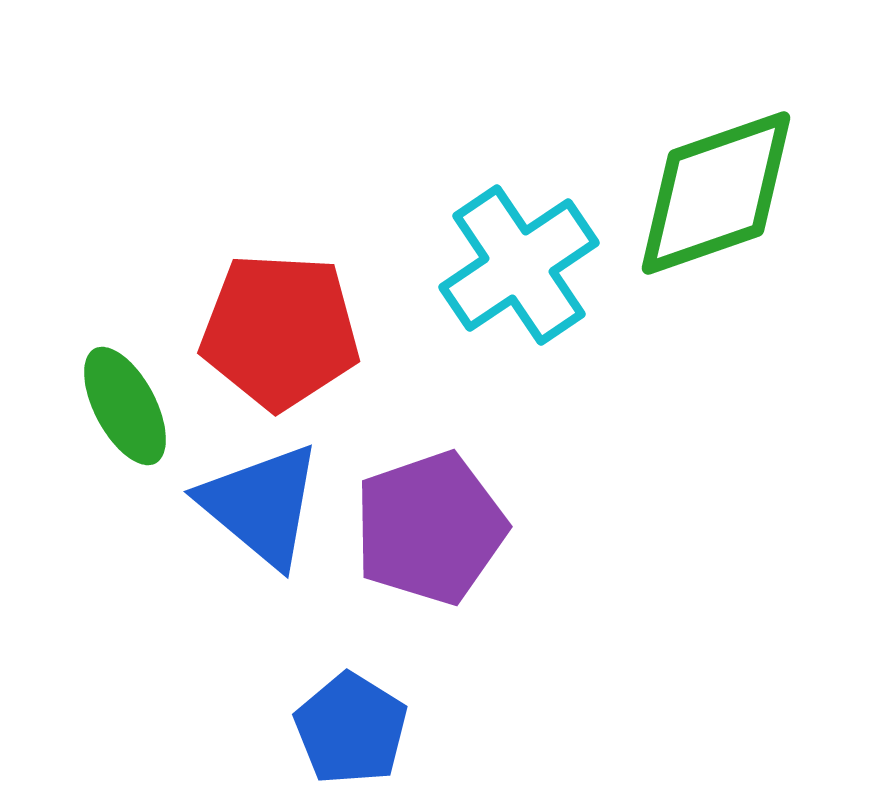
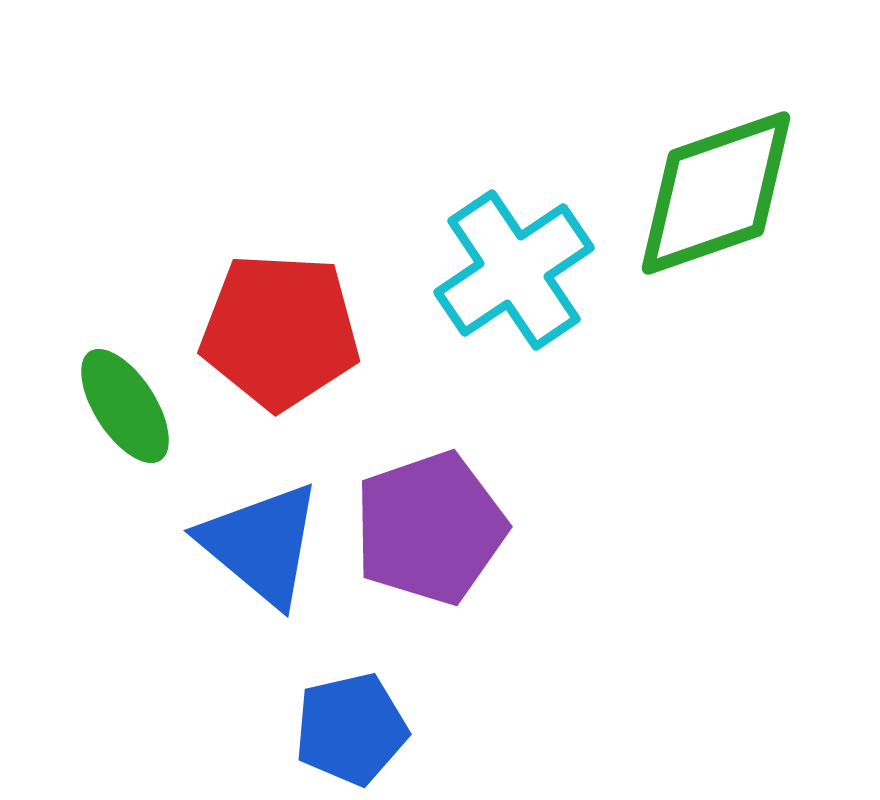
cyan cross: moved 5 px left, 5 px down
green ellipse: rotated 5 degrees counterclockwise
blue triangle: moved 39 px down
blue pentagon: rotated 27 degrees clockwise
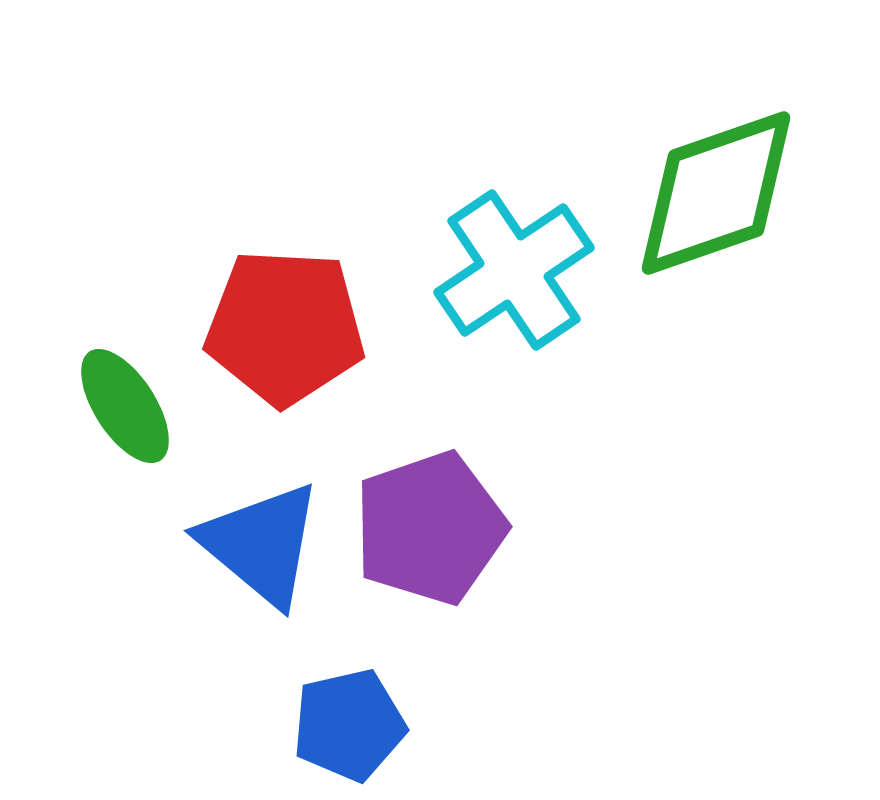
red pentagon: moved 5 px right, 4 px up
blue pentagon: moved 2 px left, 4 px up
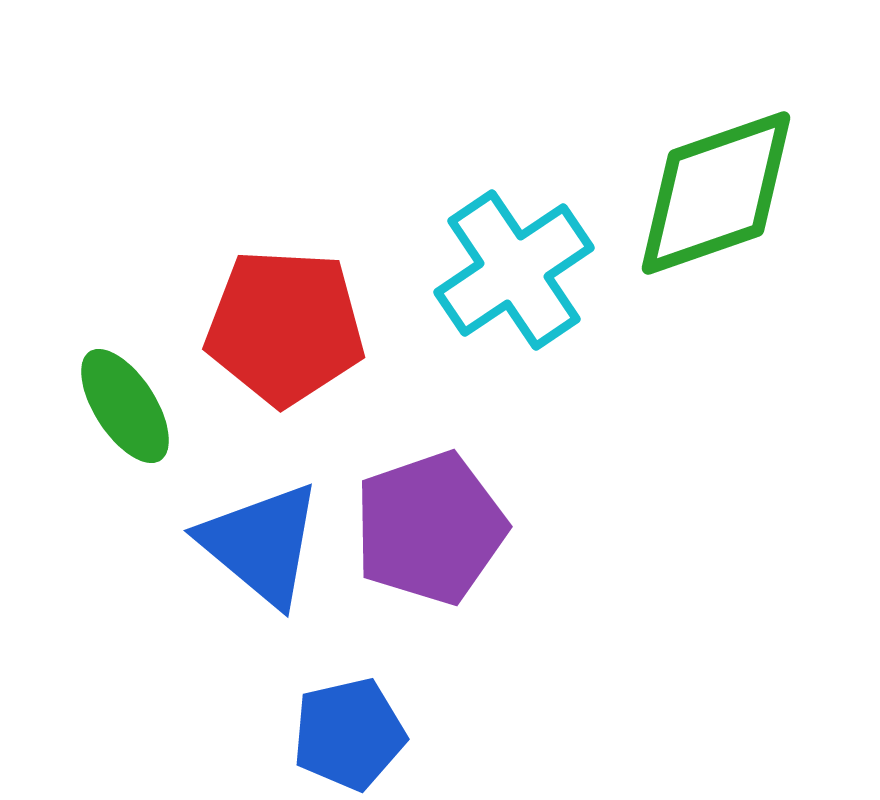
blue pentagon: moved 9 px down
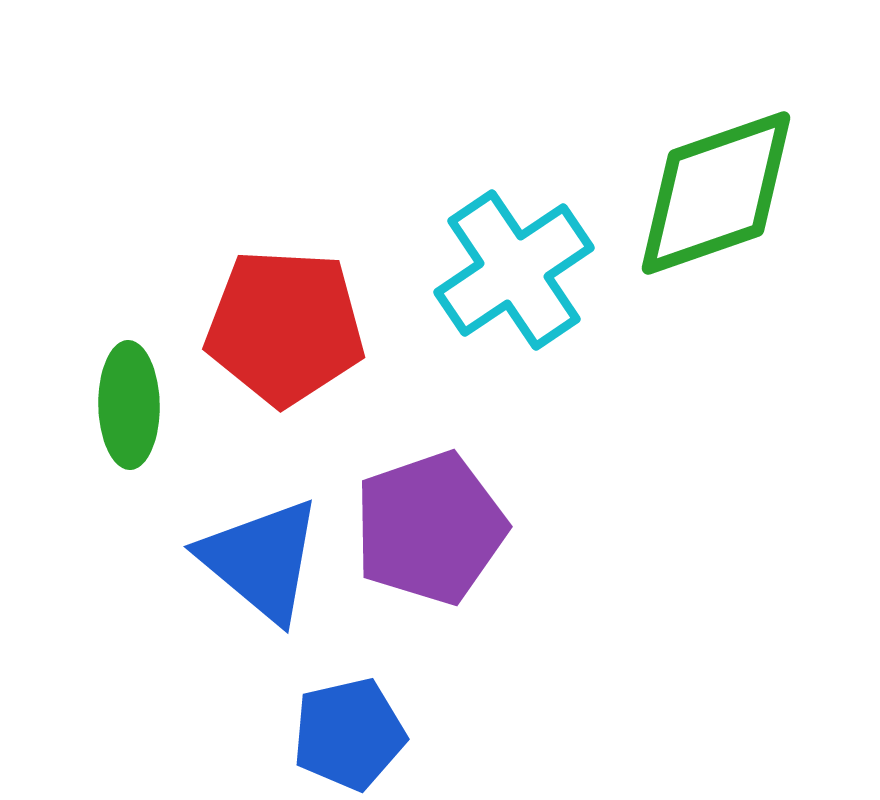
green ellipse: moved 4 px right, 1 px up; rotated 32 degrees clockwise
blue triangle: moved 16 px down
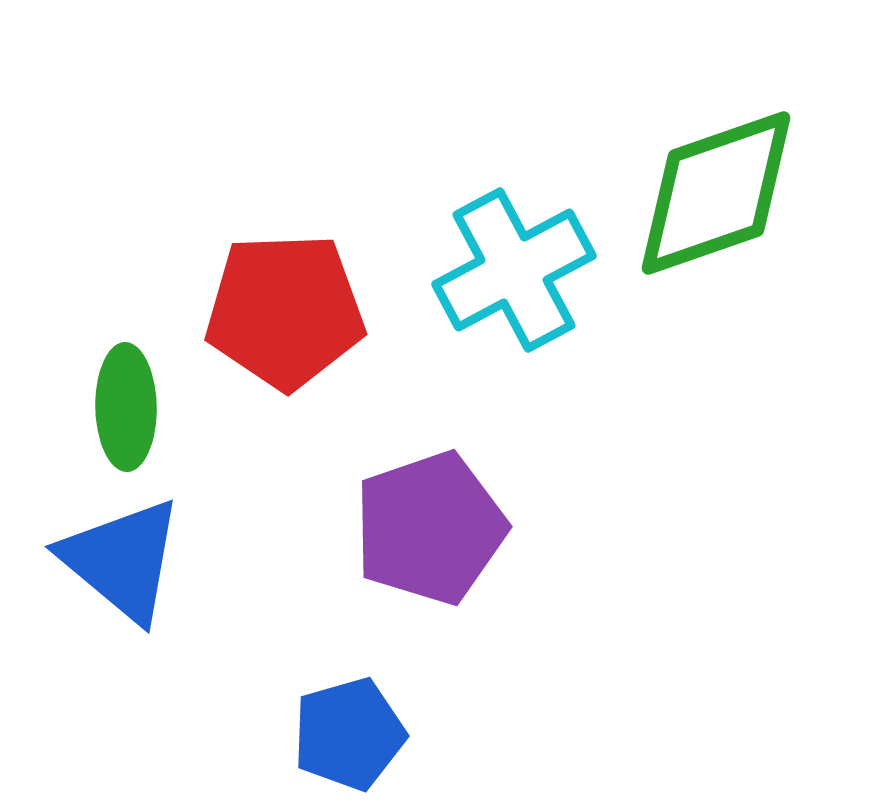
cyan cross: rotated 6 degrees clockwise
red pentagon: moved 16 px up; rotated 5 degrees counterclockwise
green ellipse: moved 3 px left, 2 px down
blue triangle: moved 139 px left
blue pentagon: rotated 3 degrees counterclockwise
